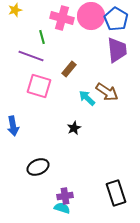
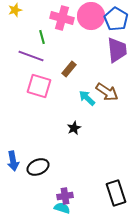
blue arrow: moved 35 px down
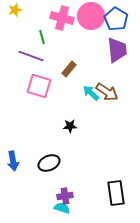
cyan arrow: moved 4 px right, 5 px up
black star: moved 4 px left, 2 px up; rotated 24 degrees clockwise
black ellipse: moved 11 px right, 4 px up
black rectangle: rotated 10 degrees clockwise
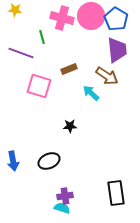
yellow star: rotated 24 degrees clockwise
purple line: moved 10 px left, 3 px up
brown rectangle: rotated 28 degrees clockwise
brown arrow: moved 16 px up
black ellipse: moved 2 px up
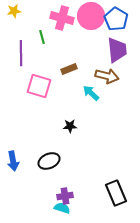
yellow star: moved 1 px left, 1 px down; rotated 16 degrees counterclockwise
purple line: rotated 70 degrees clockwise
brown arrow: rotated 20 degrees counterclockwise
black rectangle: rotated 15 degrees counterclockwise
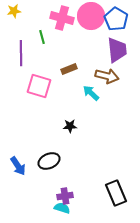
blue arrow: moved 5 px right, 5 px down; rotated 24 degrees counterclockwise
